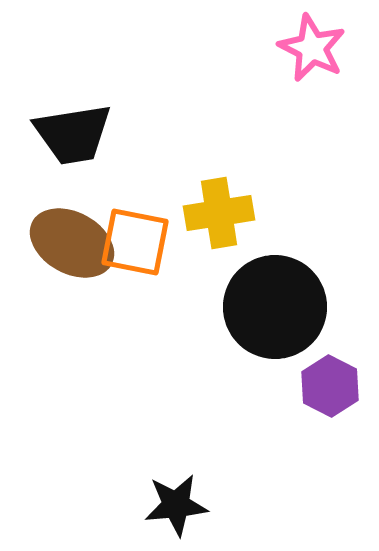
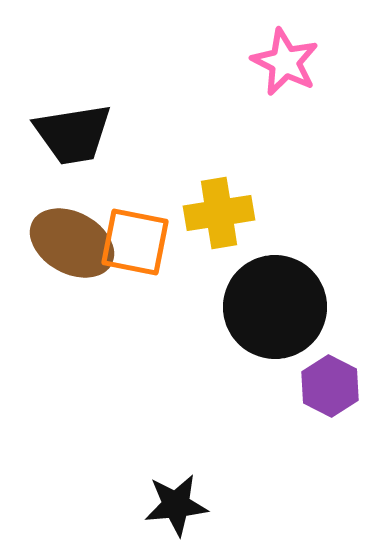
pink star: moved 27 px left, 14 px down
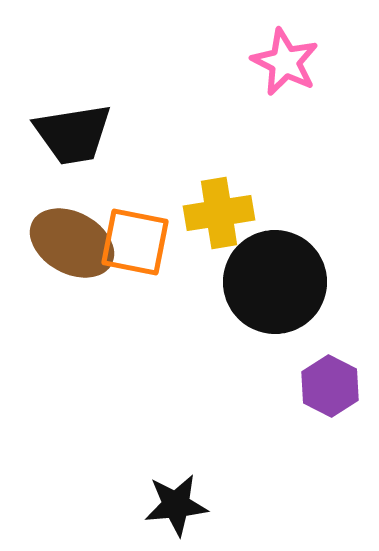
black circle: moved 25 px up
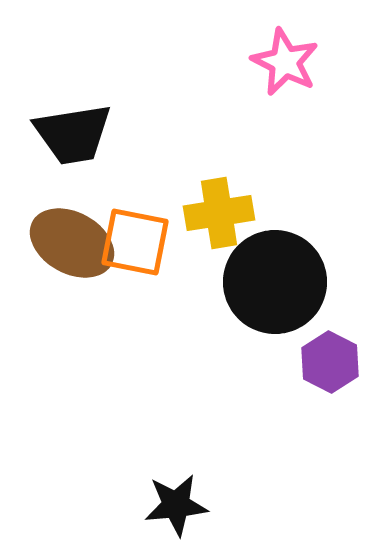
purple hexagon: moved 24 px up
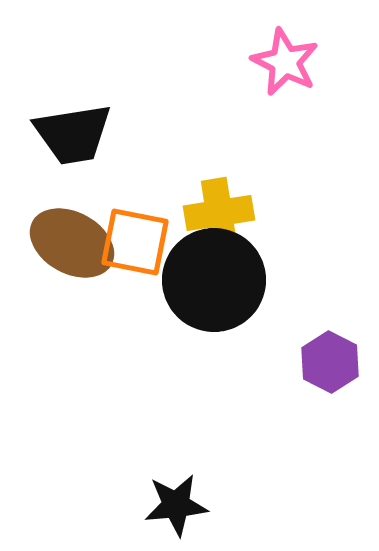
black circle: moved 61 px left, 2 px up
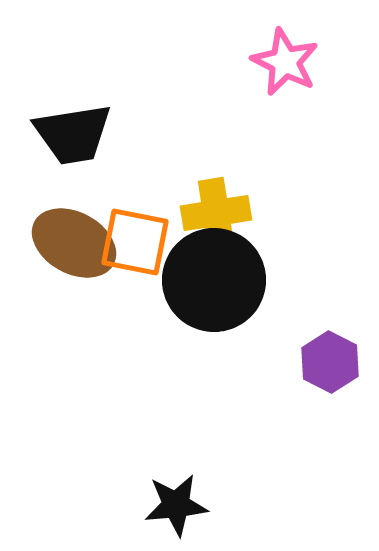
yellow cross: moved 3 px left
brown ellipse: moved 2 px right
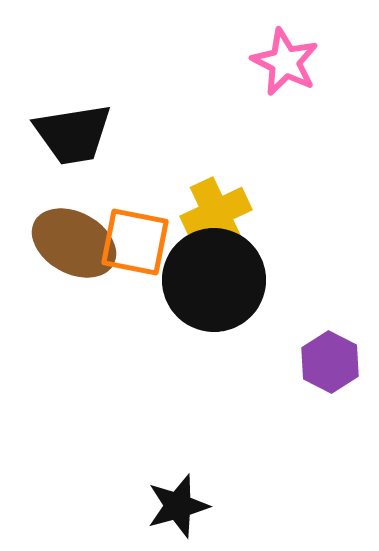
yellow cross: rotated 16 degrees counterclockwise
black star: moved 2 px right, 1 px down; rotated 10 degrees counterclockwise
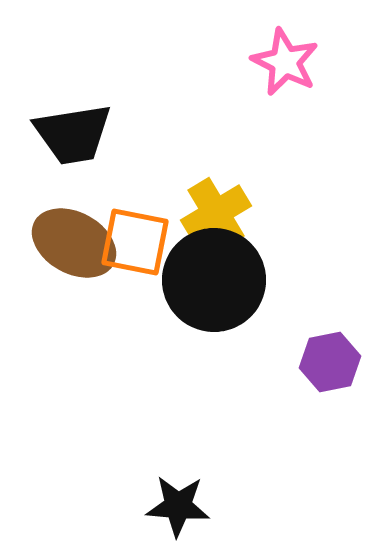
yellow cross: rotated 6 degrees counterclockwise
purple hexagon: rotated 22 degrees clockwise
black star: rotated 20 degrees clockwise
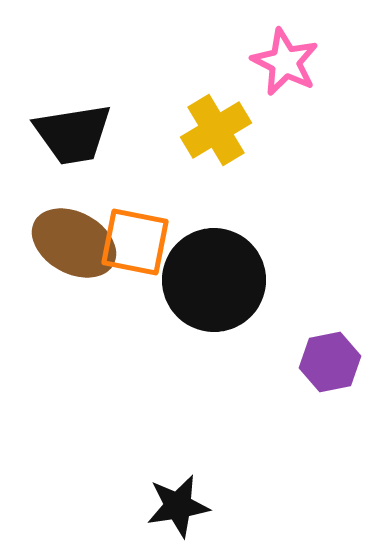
yellow cross: moved 83 px up
black star: rotated 14 degrees counterclockwise
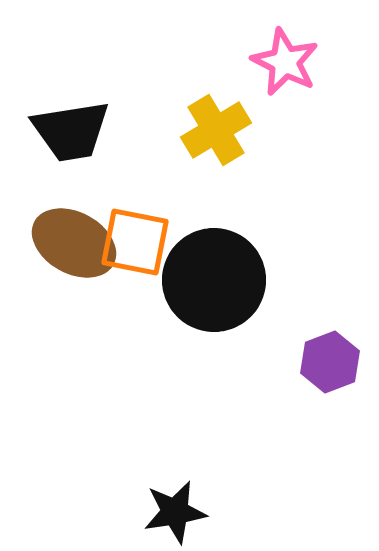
black trapezoid: moved 2 px left, 3 px up
purple hexagon: rotated 10 degrees counterclockwise
black star: moved 3 px left, 6 px down
